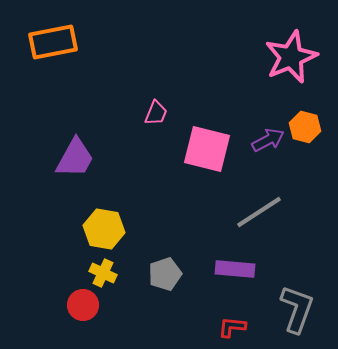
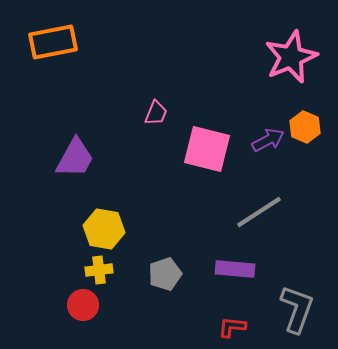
orange hexagon: rotated 8 degrees clockwise
yellow cross: moved 4 px left, 3 px up; rotated 32 degrees counterclockwise
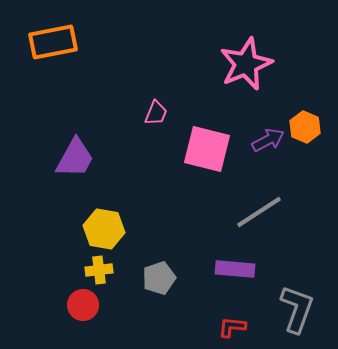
pink star: moved 45 px left, 7 px down
gray pentagon: moved 6 px left, 4 px down
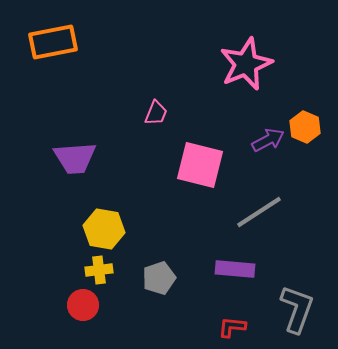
pink square: moved 7 px left, 16 px down
purple trapezoid: rotated 57 degrees clockwise
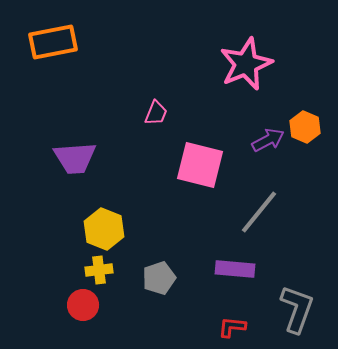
gray line: rotated 18 degrees counterclockwise
yellow hexagon: rotated 12 degrees clockwise
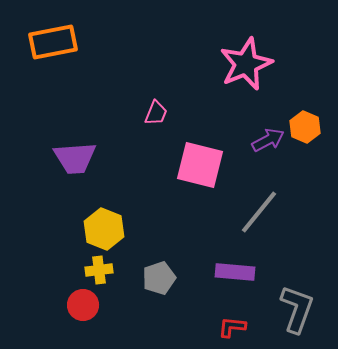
purple rectangle: moved 3 px down
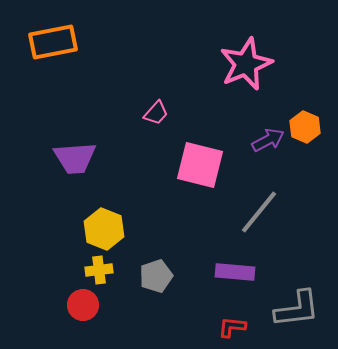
pink trapezoid: rotated 20 degrees clockwise
gray pentagon: moved 3 px left, 2 px up
gray L-shape: rotated 63 degrees clockwise
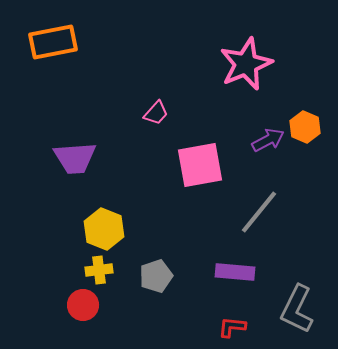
pink square: rotated 24 degrees counterclockwise
gray L-shape: rotated 123 degrees clockwise
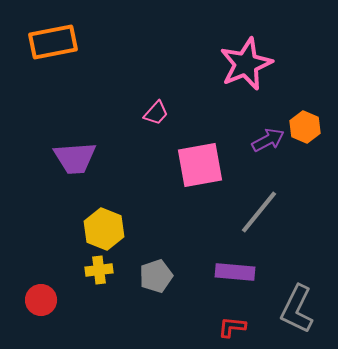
red circle: moved 42 px left, 5 px up
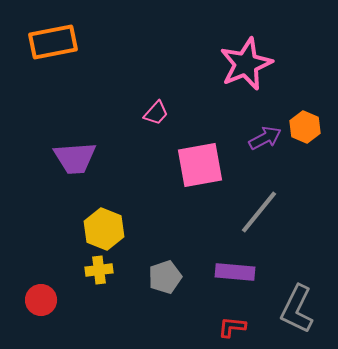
purple arrow: moved 3 px left, 2 px up
gray pentagon: moved 9 px right, 1 px down
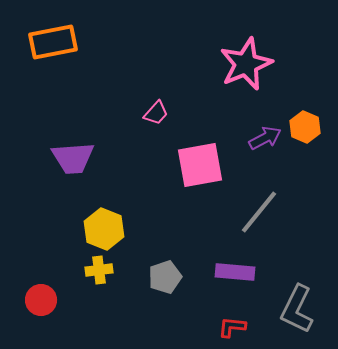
purple trapezoid: moved 2 px left
